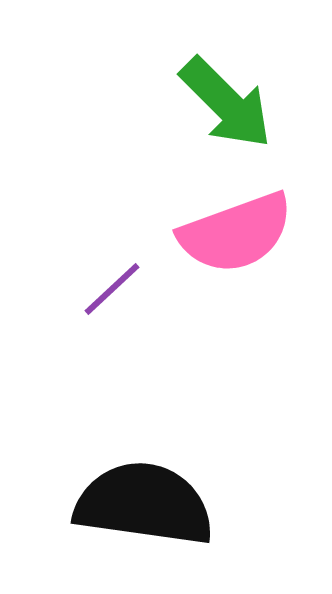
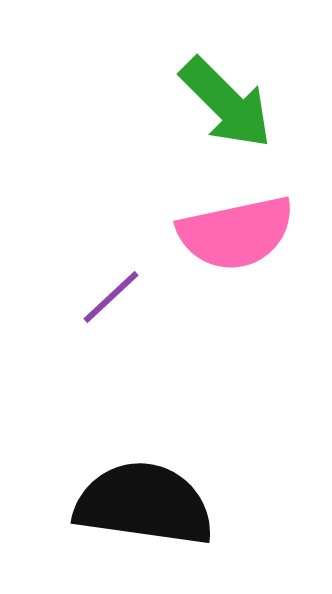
pink semicircle: rotated 8 degrees clockwise
purple line: moved 1 px left, 8 px down
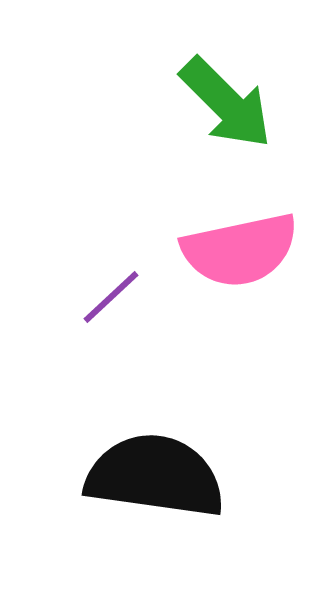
pink semicircle: moved 4 px right, 17 px down
black semicircle: moved 11 px right, 28 px up
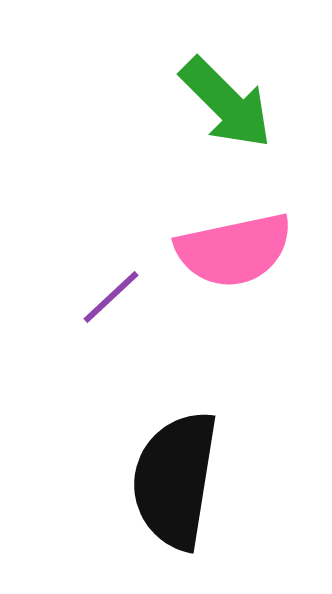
pink semicircle: moved 6 px left
black semicircle: moved 20 px right, 4 px down; rotated 89 degrees counterclockwise
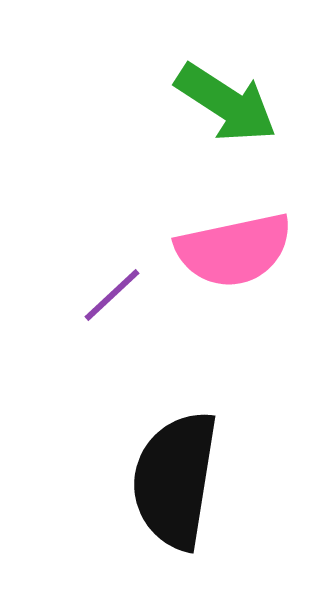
green arrow: rotated 12 degrees counterclockwise
purple line: moved 1 px right, 2 px up
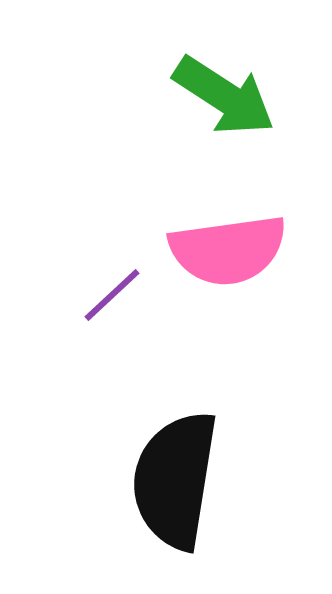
green arrow: moved 2 px left, 7 px up
pink semicircle: moved 6 px left; rotated 4 degrees clockwise
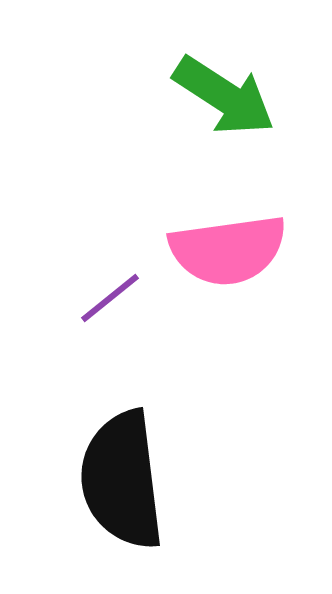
purple line: moved 2 px left, 3 px down; rotated 4 degrees clockwise
black semicircle: moved 53 px left; rotated 16 degrees counterclockwise
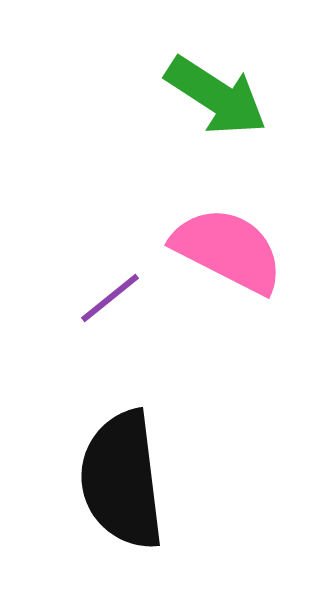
green arrow: moved 8 px left
pink semicircle: rotated 145 degrees counterclockwise
